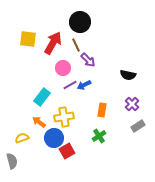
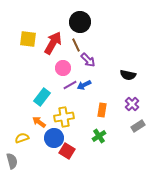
red square: rotated 28 degrees counterclockwise
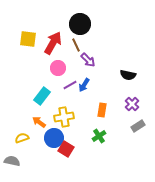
black circle: moved 2 px down
pink circle: moved 5 px left
blue arrow: rotated 32 degrees counterclockwise
cyan rectangle: moved 1 px up
red square: moved 1 px left, 2 px up
gray semicircle: rotated 63 degrees counterclockwise
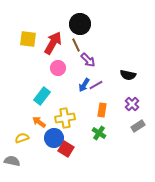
purple line: moved 26 px right
yellow cross: moved 1 px right, 1 px down
green cross: moved 3 px up; rotated 24 degrees counterclockwise
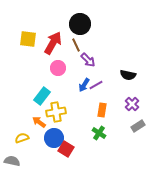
yellow cross: moved 9 px left, 6 px up
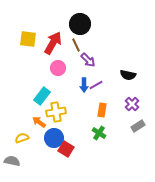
blue arrow: rotated 32 degrees counterclockwise
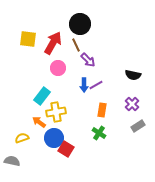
black semicircle: moved 5 px right
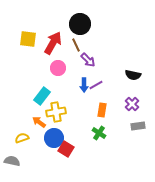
gray rectangle: rotated 24 degrees clockwise
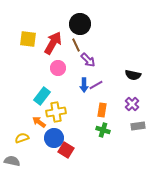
green cross: moved 4 px right, 3 px up; rotated 16 degrees counterclockwise
red square: moved 1 px down
